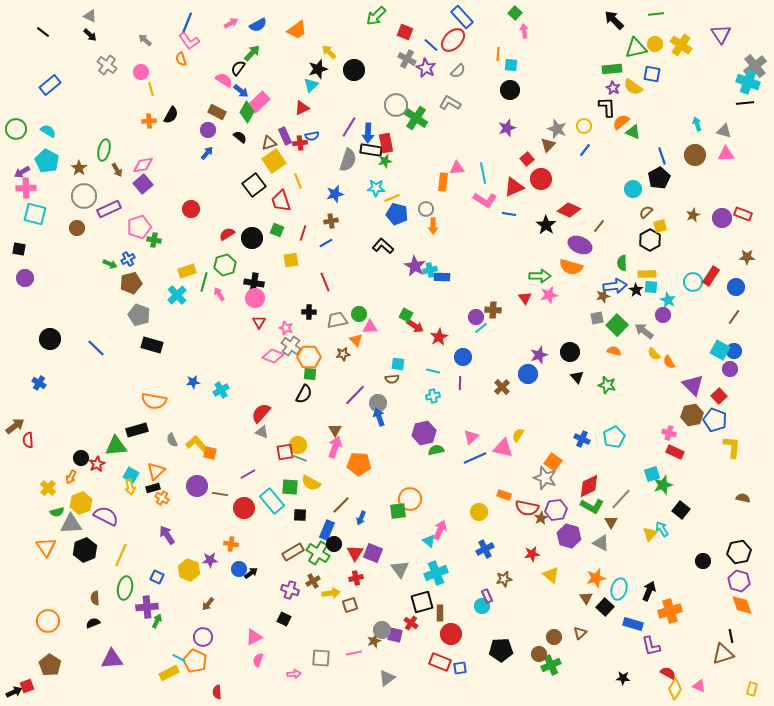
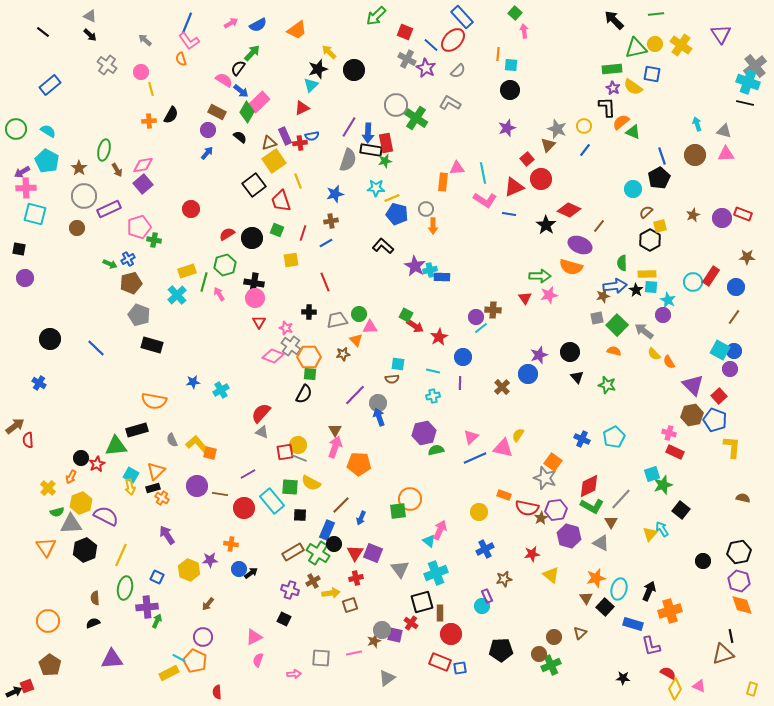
black line at (745, 103): rotated 18 degrees clockwise
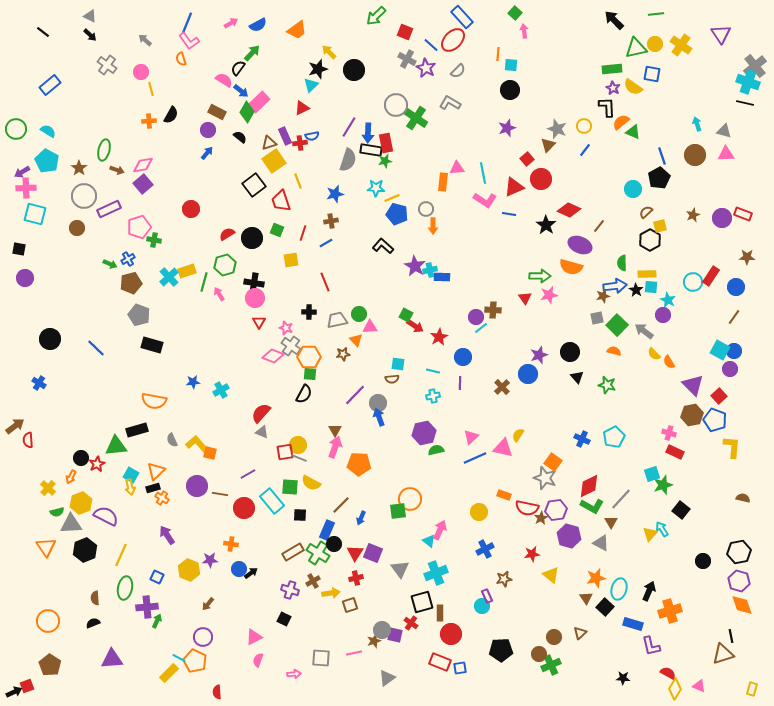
brown arrow at (117, 170): rotated 40 degrees counterclockwise
cyan cross at (177, 295): moved 8 px left, 18 px up
yellow rectangle at (169, 673): rotated 18 degrees counterclockwise
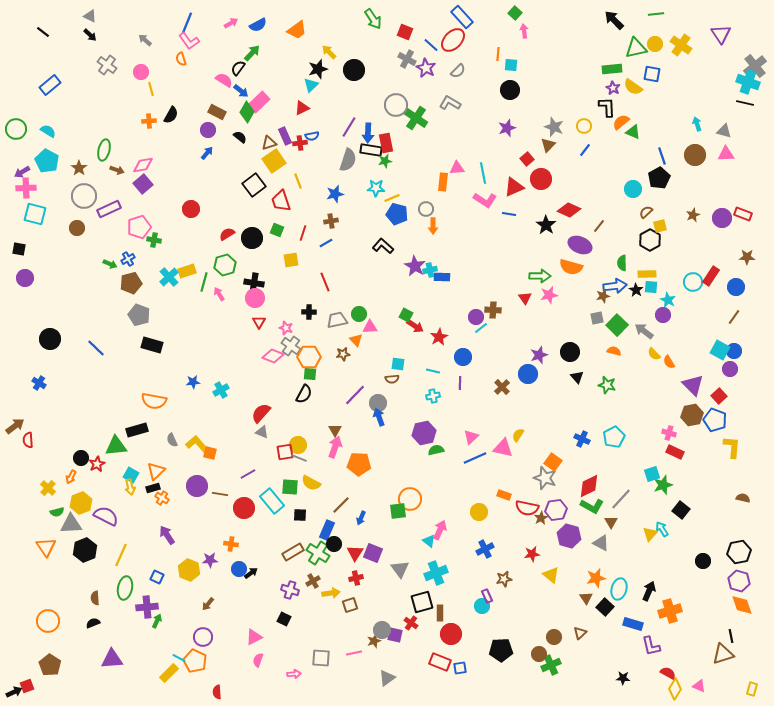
green arrow at (376, 16): moved 3 px left, 3 px down; rotated 80 degrees counterclockwise
gray star at (557, 129): moved 3 px left, 2 px up
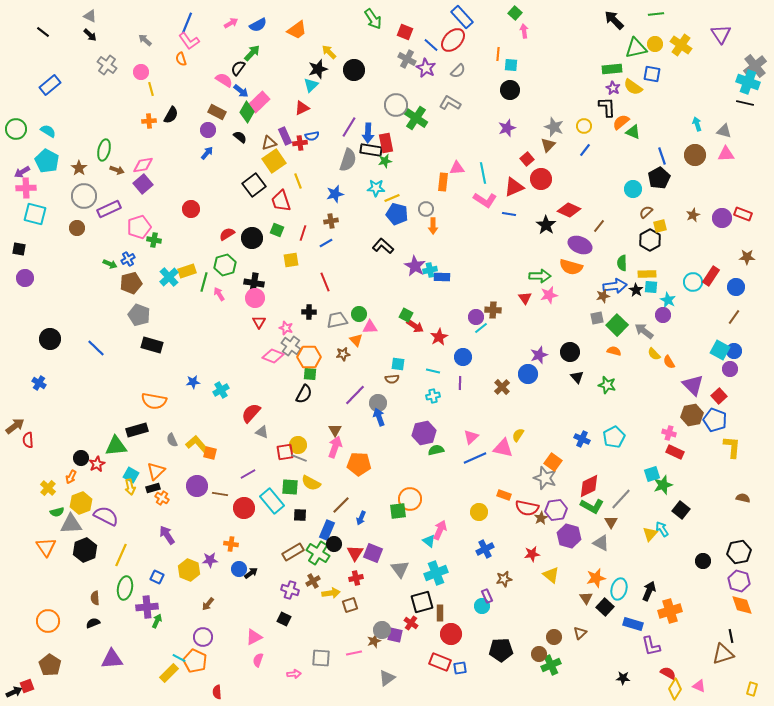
red semicircle at (261, 413): moved 10 px left
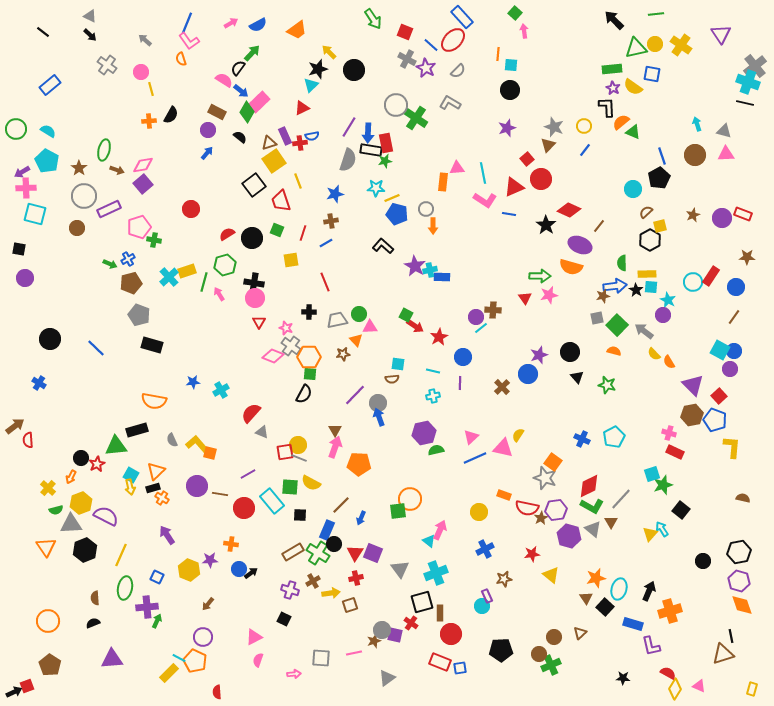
green semicircle at (57, 512): moved 1 px left, 2 px up
gray triangle at (601, 543): moved 8 px left, 14 px up; rotated 12 degrees clockwise
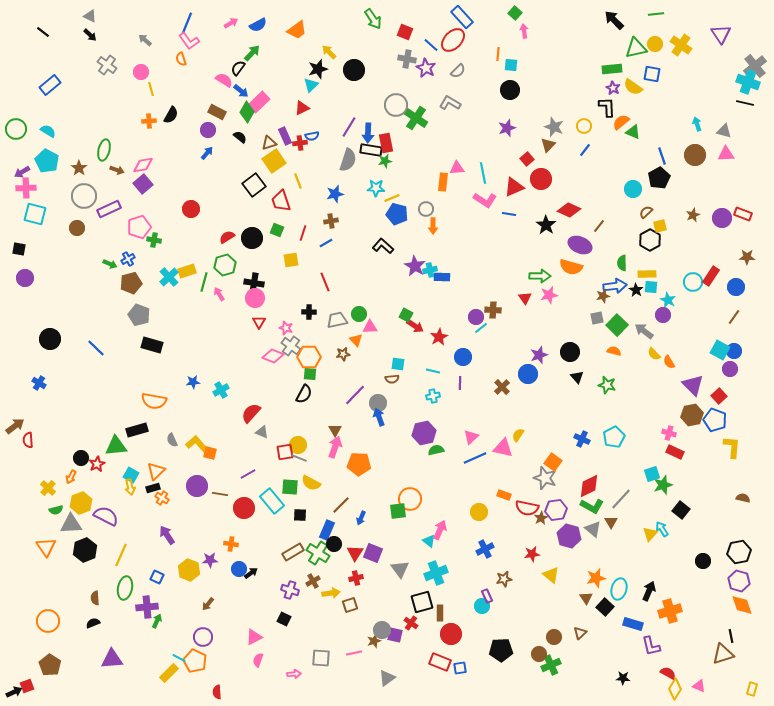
gray cross at (407, 59): rotated 18 degrees counterclockwise
red semicircle at (227, 234): moved 3 px down
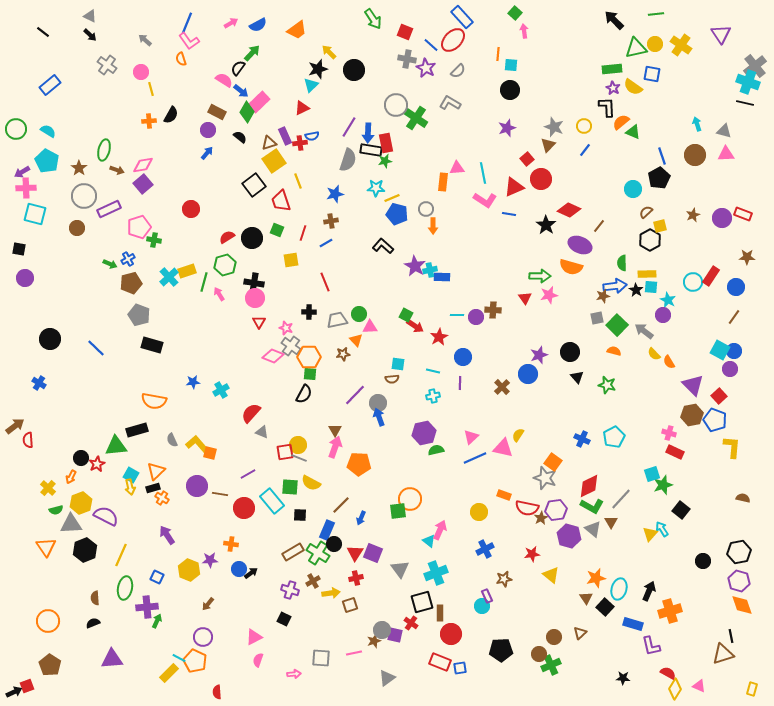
cyan line at (481, 328): moved 24 px left, 13 px up; rotated 40 degrees clockwise
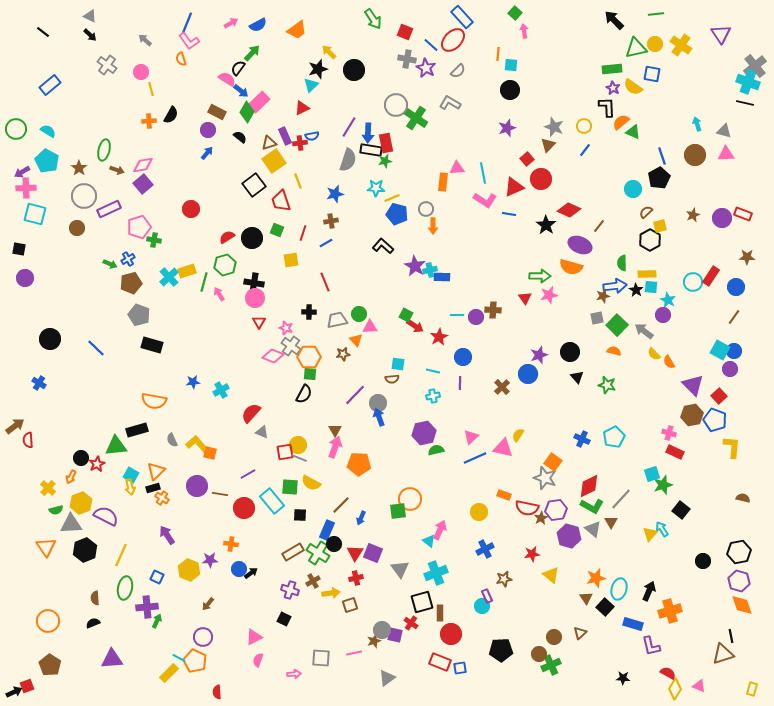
pink semicircle at (224, 80): moved 3 px right, 1 px up
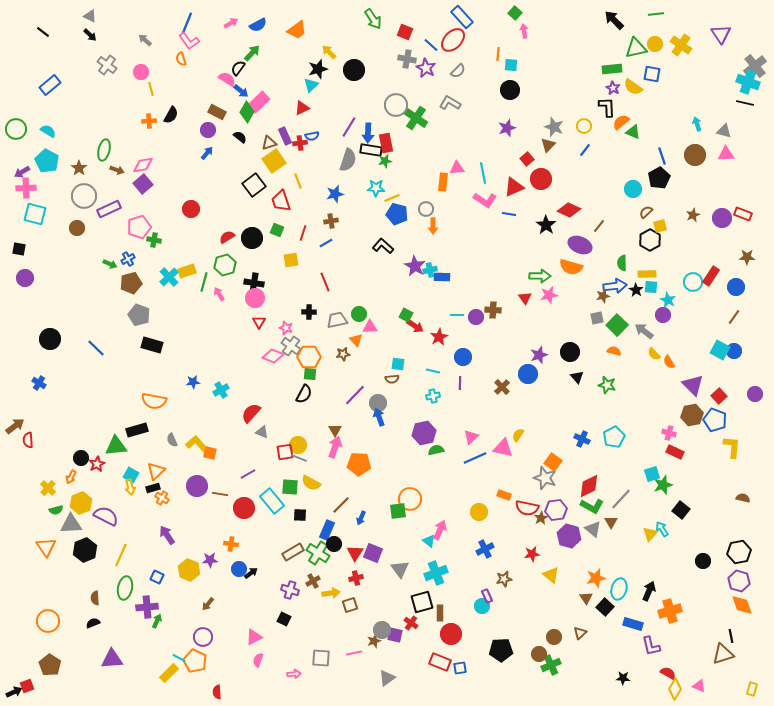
purple circle at (730, 369): moved 25 px right, 25 px down
